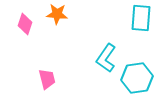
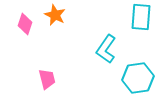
orange star: moved 2 px left, 1 px down; rotated 20 degrees clockwise
cyan rectangle: moved 1 px up
cyan L-shape: moved 9 px up
cyan hexagon: moved 1 px right
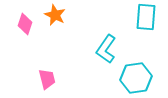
cyan rectangle: moved 5 px right
cyan hexagon: moved 2 px left
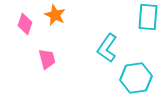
cyan rectangle: moved 2 px right
cyan L-shape: moved 1 px right, 1 px up
pink trapezoid: moved 20 px up
